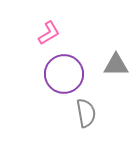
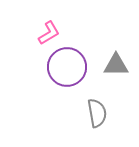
purple circle: moved 3 px right, 7 px up
gray semicircle: moved 11 px right
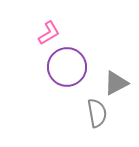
gray triangle: moved 18 px down; rotated 28 degrees counterclockwise
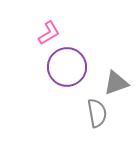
gray triangle: rotated 8 degrees clockwise
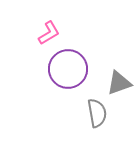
purple circle: moved 1 px right, 2 px down
gray triangle: moved 3 px right
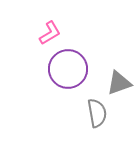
pink L-shape: moved 1 px right
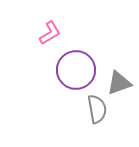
purple circle: moved 8 px right, 1 px down
gray semicircle: moved 4 px up
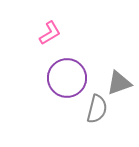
purple circle: moved 9 px left, 8 px down
gray semicircle: rotated 24 degrees clockwise
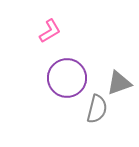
pink L-shape: moved 2 px up
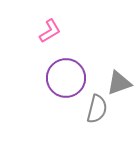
purple circle: moved 1 px left
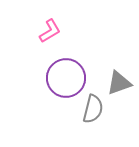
gray semicircle: moved 4 px left
